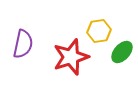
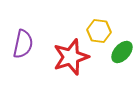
yellow hexagon: rotated 15 degrees clockwise
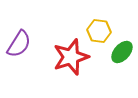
purple semicircle: moved 4 px left; rotated 20 degrees clockwise
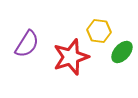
purple semicircle: moved 8 px right
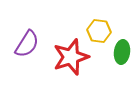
green ellipse: rotated 35 degrees counterclockwise
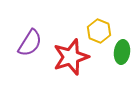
yellow hexagon: rotated 15 degrees clockwise
purple semicircle: moved 3 px right, 1 px up
